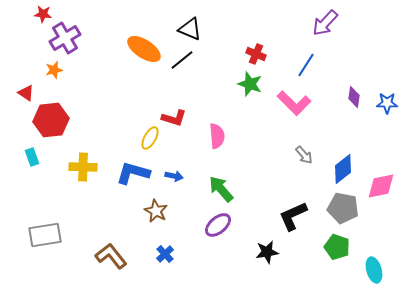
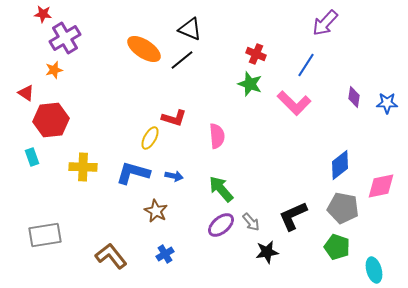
gray arrow: moved 53 px left, 67 px down
blue diamond: moved 3 px left, 4 px up
purple ellipse: moved 3 px right
blue cross: rotated 12 degrees clockwise
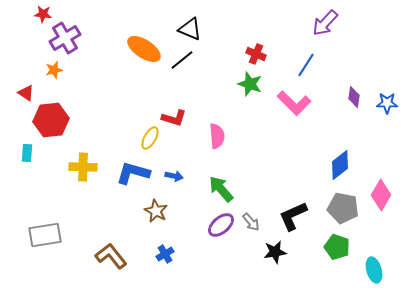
cyan rectangle: moved 5 px left, 4 px up; rotated 24 degrees clockwise
pink diamond: moved 9 px down; rotated 48 degrees counterclockwise
black star: moved 8 px right
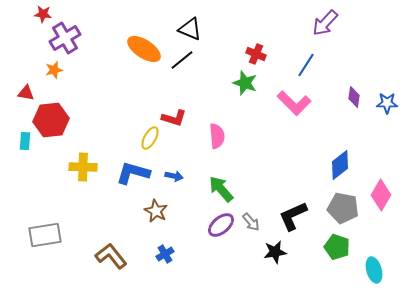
green star: moved 5 px left, 1 px up
red triangle: rotated 24 degrees counterclockwise
cyan rectangle: moved 2 px left, 12 px up
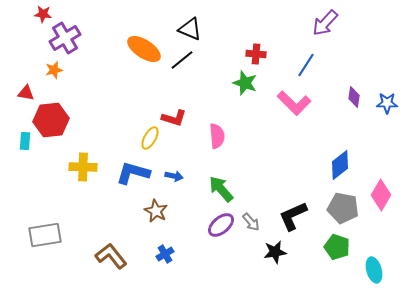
red cross: rotated 18 degrees counterclockwise
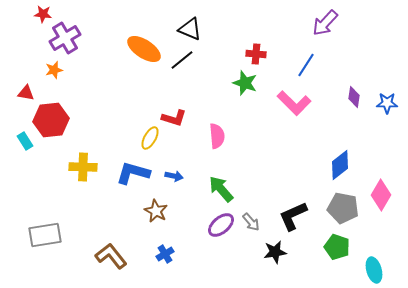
cyan rectangle: rotated 36 degrees counterclockwise
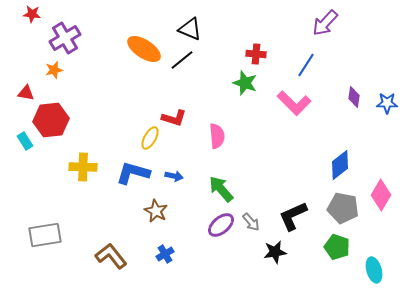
red star: moved 11 px left
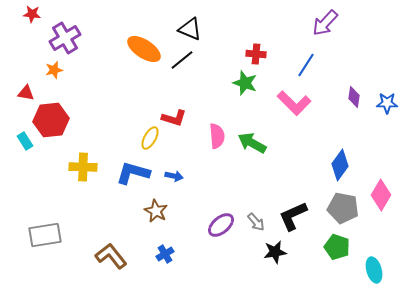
blue diamond: rotated 16 degrees counterclockwise
green arrow: moved 31 px right, 46 px up; rotated 20 degrees counterclockwise
gray arrow: moved 5 px right
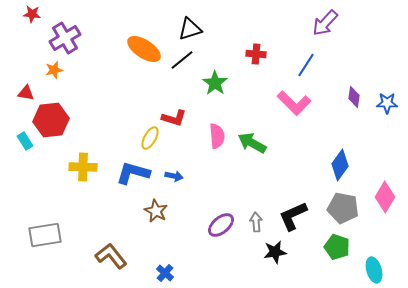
black triangle: rotated 40 degrees counterclockwise
green star: moved 30 px left; rotated 15 degrees clockwise
pink diamond: moved 4 px right, 2 px down
gray arrow: rotated 144 degrees counterclockwise
blue cross: moved 19 px down; rotated 18 degrees counterclockwise
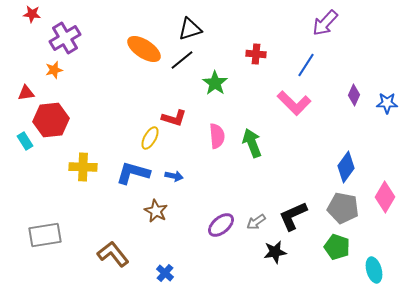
red triangle: rotated 18 degrees counterclockwise
purple diamond: moved 2 px up; rotated 15 degrees clockwise
green arrow: rotated 40 degrees clockwise
blue diamond: moved 6 px right, 2 px down
gray arrow: rotated 120 degrees counterclockwise
brown L-shape: moved 2 px right, 2 px up
